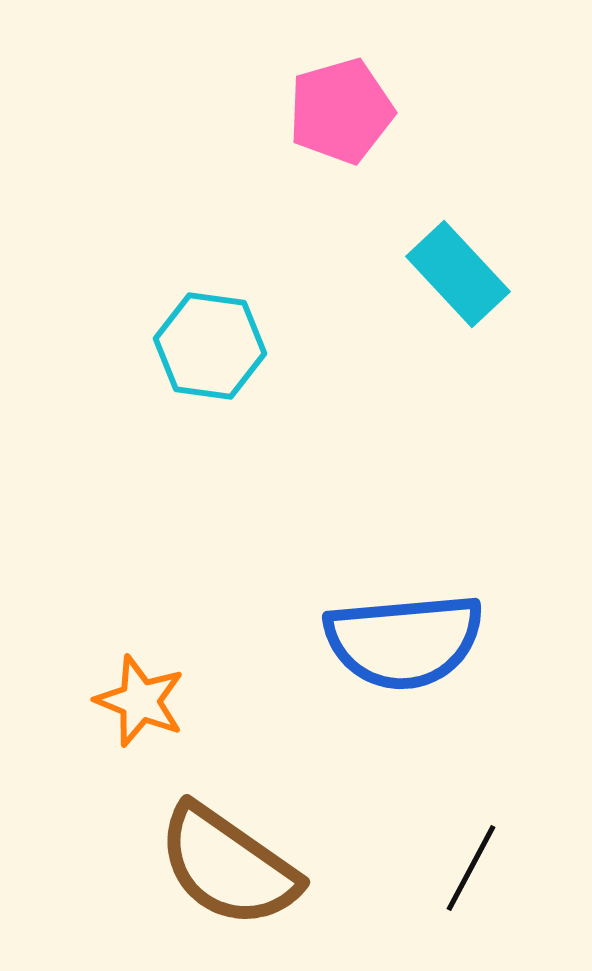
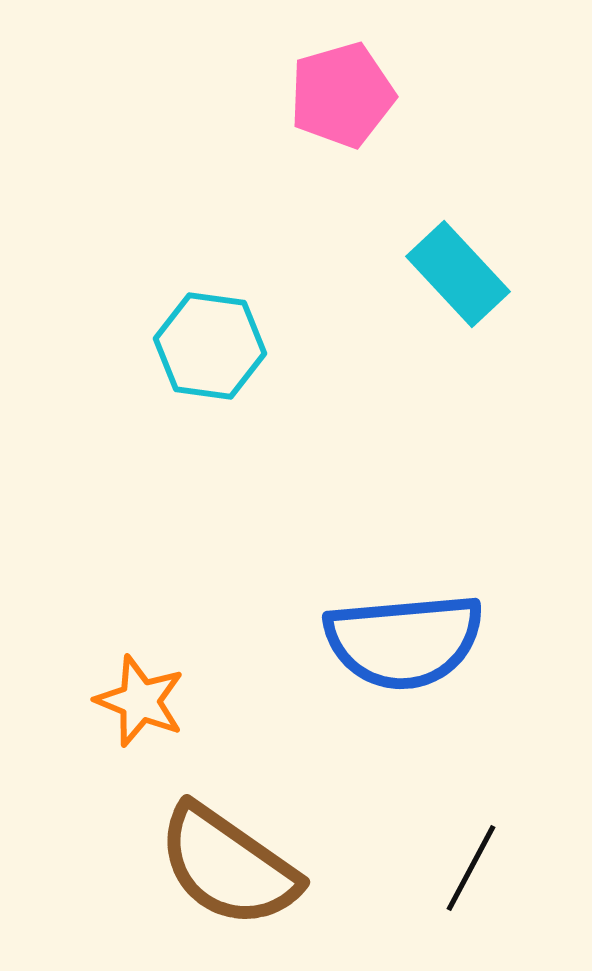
pink pentagon: moved 1 px right, 16 px up
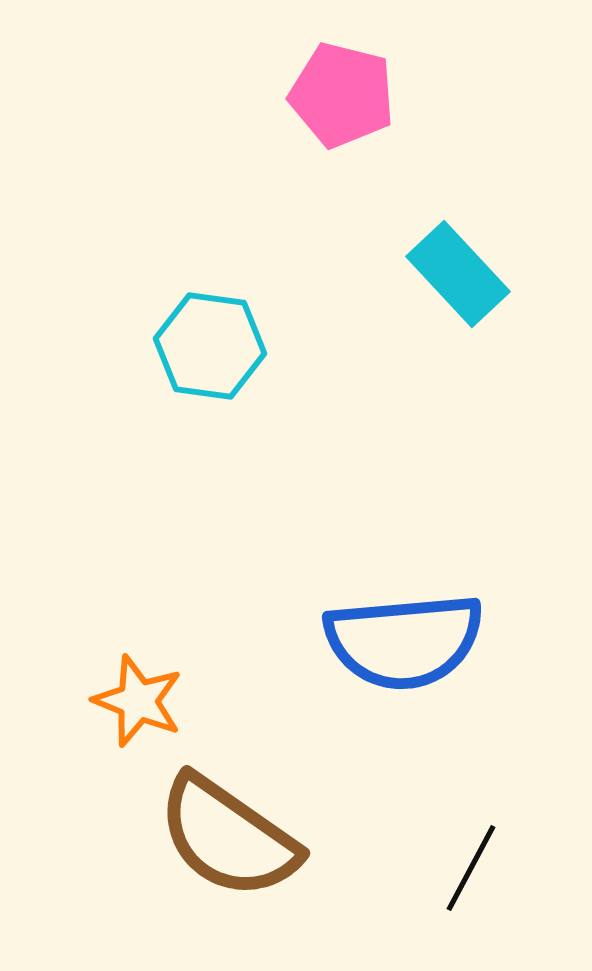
pink pentagon: rotated 30 degrees clockwise
orange star: moved 2 px left
brown semicircle: moved 29 px up
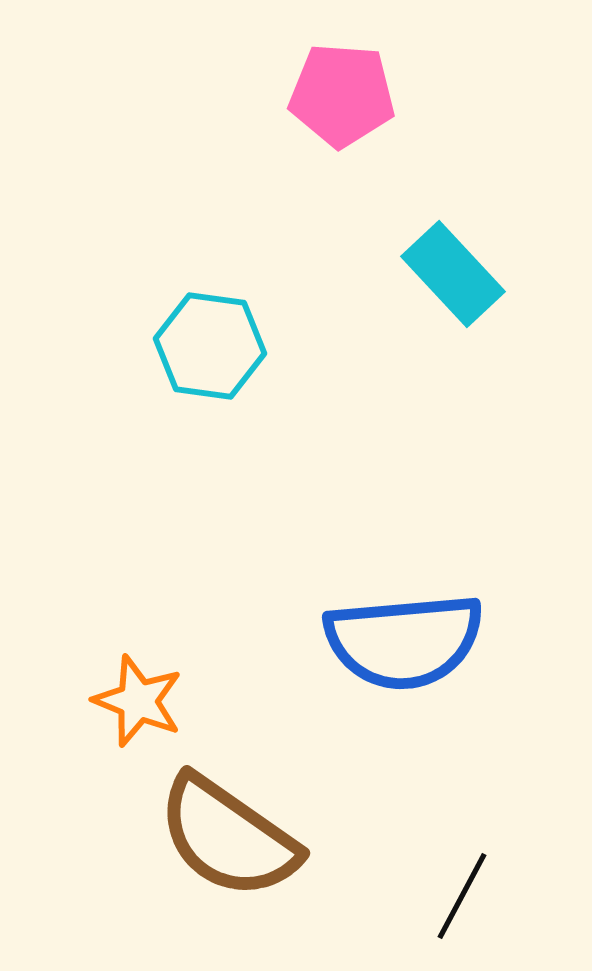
pink pentagon: rotated 10 degrees counterclockwise
cyan rectangle: moved 5 px left
black line: moved 9 px left, 28 px down
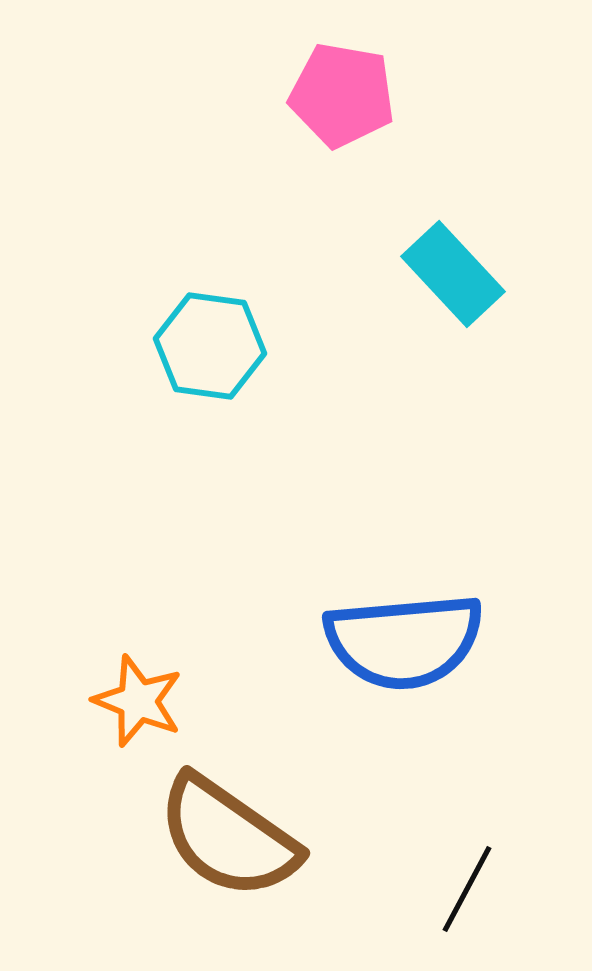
pink pentagon: rotated 6 degrees clockwise
black line: moved 5 px right, 7 px up
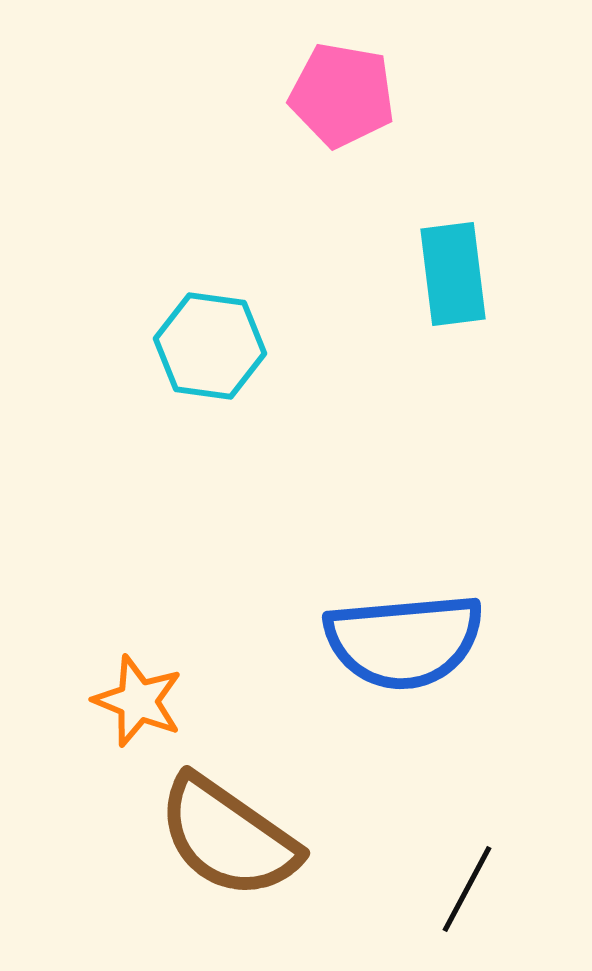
cyan rectangle: rotated 36 degrees clockwise
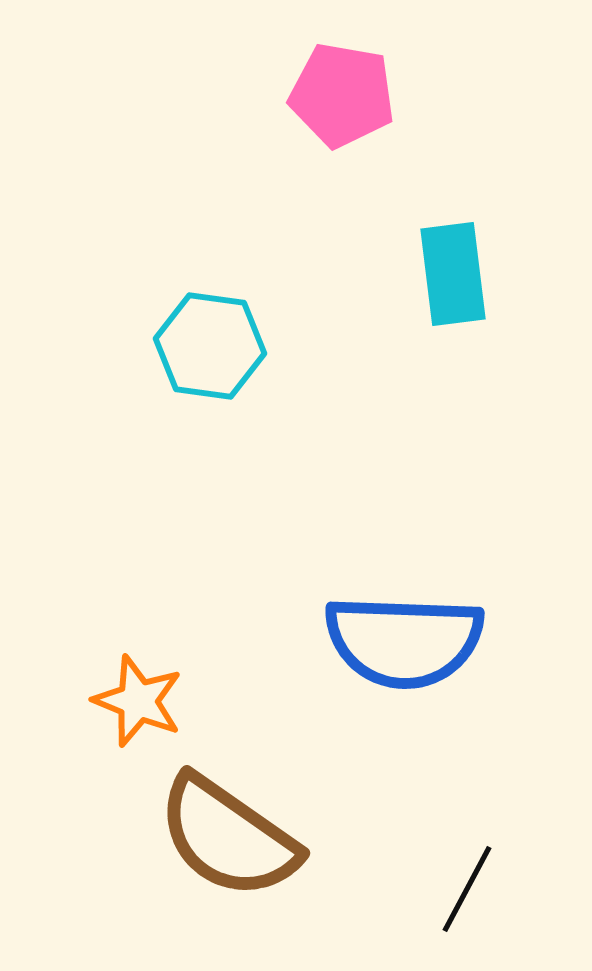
blue semicircle: rotated 7 degrees clockwise
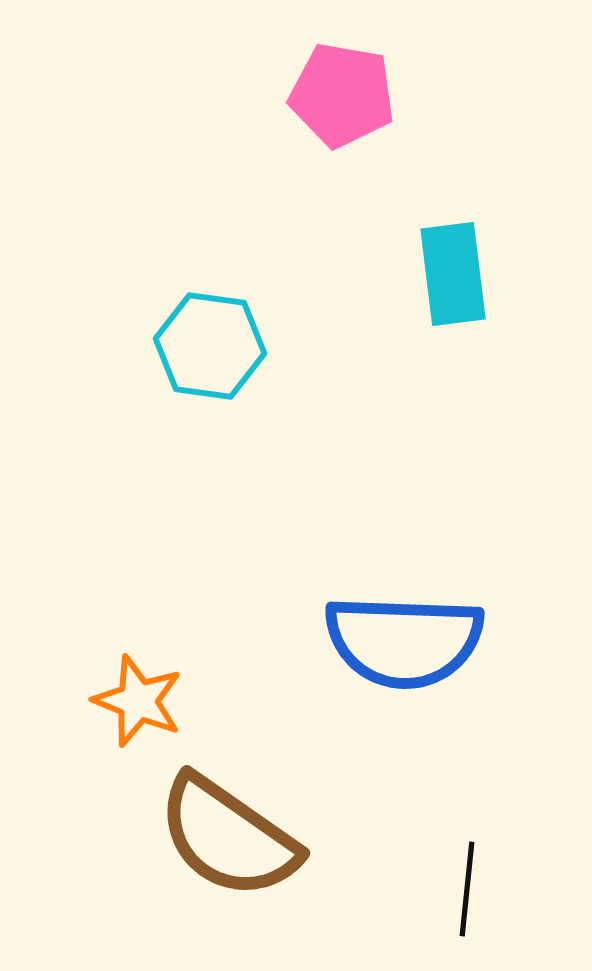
black line: rotated 22 degrees counterclockwise
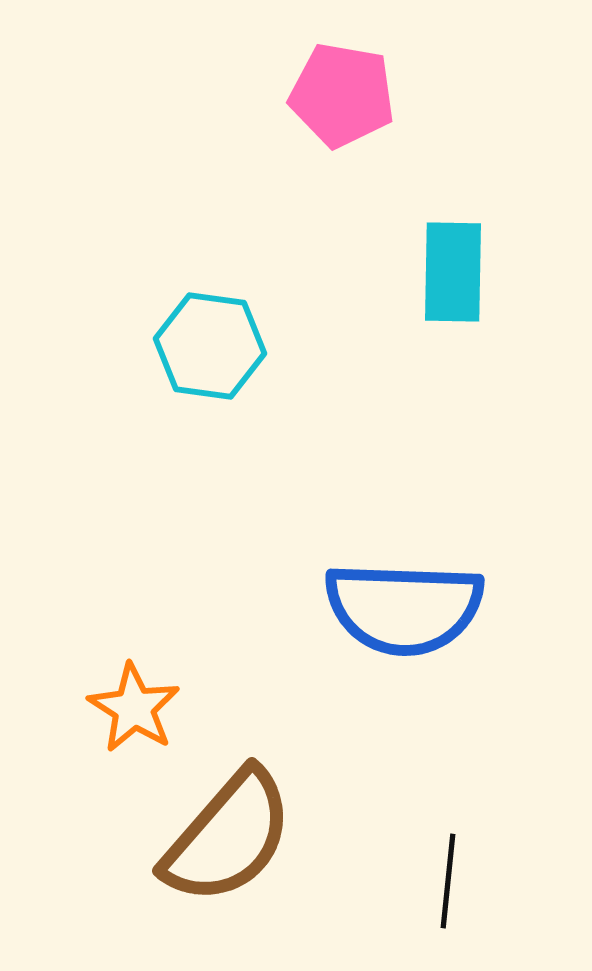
cyan rectangle: moved 2 px up; rotated 8 degrees clockwise
blue semicircle: moved 33 px up
orange star: moved 4 px left, 7 px down; rotated 10 degrees clockwise
brown semicircle: rotated 84 degrees counterclockwise
black line: moved 19 px left, 8 px up
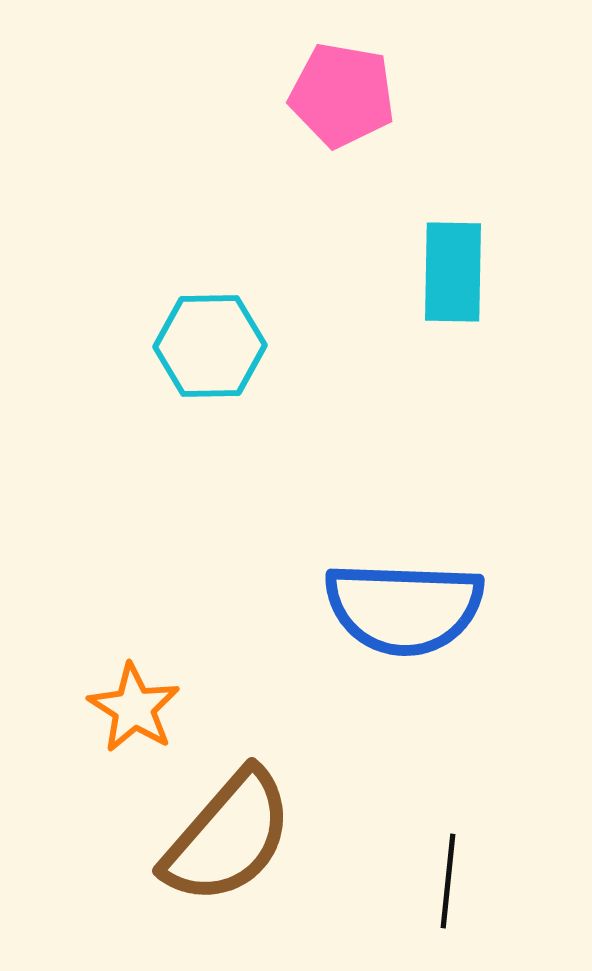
cyan hexagon: rotated 9 degrees counterclockwise
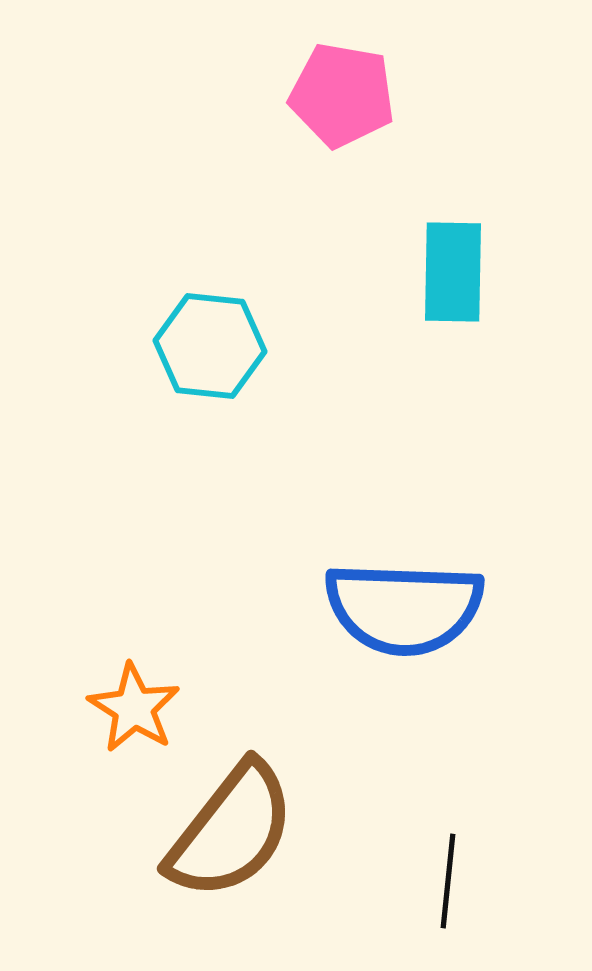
cyan hexagon: rotated 7 degrees clockwise
brown semicircle: moved 3 px right, 6 px up; rotated 3 degrees counterclockwise
